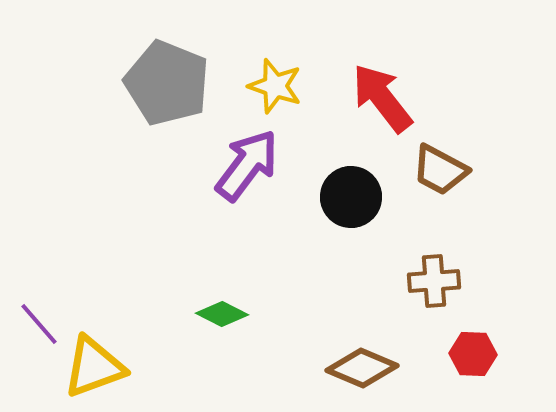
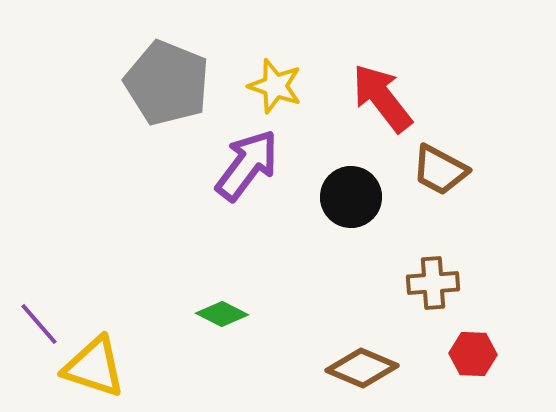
brown cross: moved 1 px left, 2 px down
yellow triangle: rotated 38 degrees clockwise
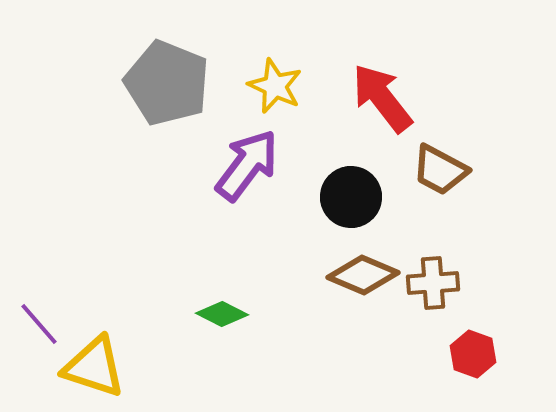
yellow star: rotated 6 degrees clockwise
red hexagon: rotated 18 degrees clockwise
brown diamond: moved 1 px right, 93 px up
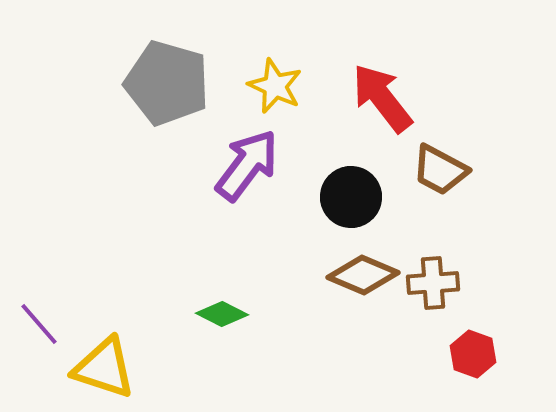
gray pentagon: rotated 6 degrees counterclockwise
yellow triangle: moved 10 px right, 1 px down
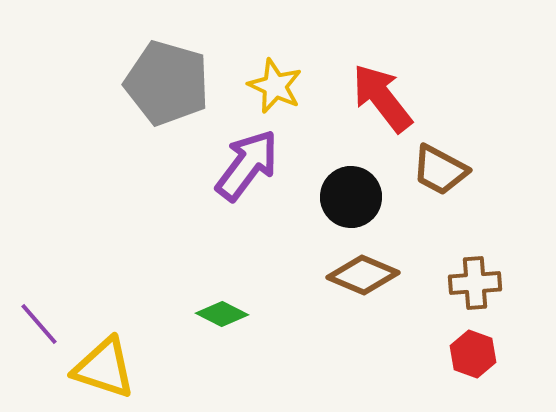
brown cross: moved 42 px right
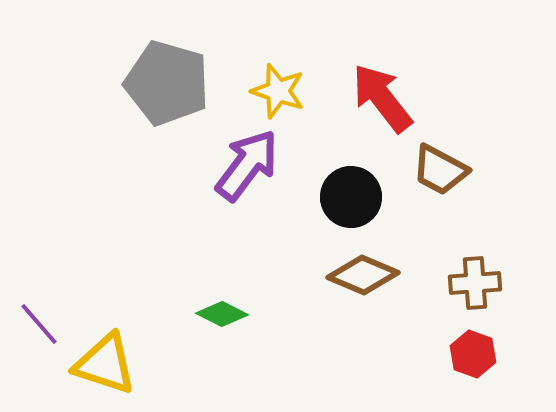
yellow star: moved 3 px right, 5 px down; rotated 6 degrees counterclockwise
yellow triangle: moved 1 px right, 4 px up
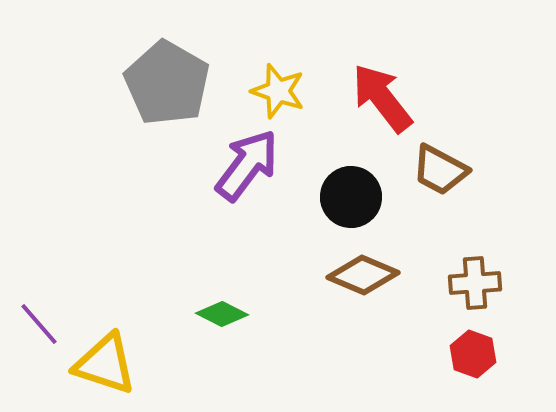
gray pentagon: rotated 14 degrees clockwise
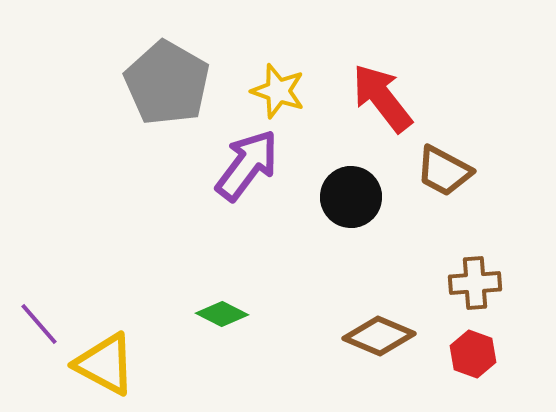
brown trapezoid: moved 4 px right, 1 px down
brown diamond: moved 16 px right, 61 px down
yellow triangle: rotated 10 degrees clockwise
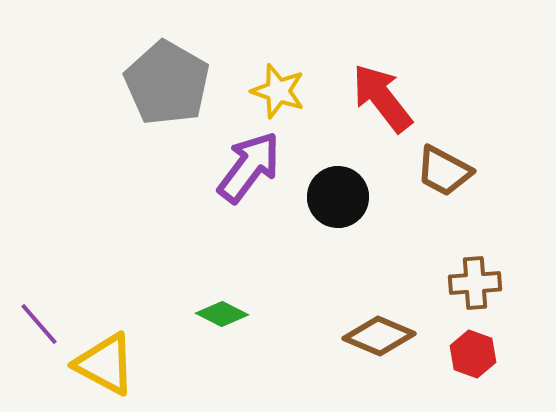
purple arrow: moved 2 px right, 2 px down
black circle: moved 13 px left
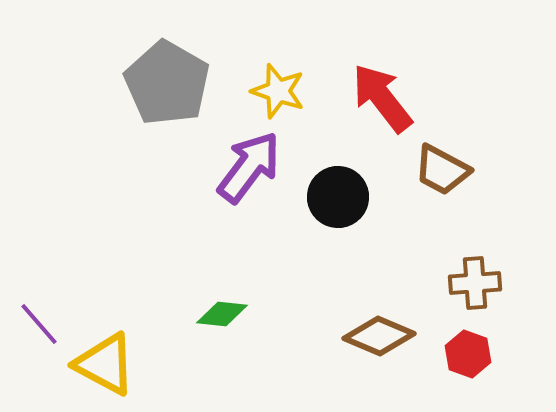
brown trapezoid: moved 2 px left, 1 px up
green diamond: rotated 21 degrees counterclockwise
red hexagon: moved 5 px left
